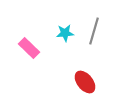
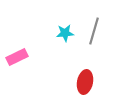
pink rectangle: moved 12 px left, 9 px down; rotated 70 degrees counterclockwise
red ellipse: rotated 50 degrees clockwise
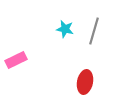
cyan star: moved 4 px up; rotated 18 degrees clockwise
pink rectangle: moved 1 px left, 3 px down
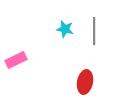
gray line: rotated 16 degrees counterclockwise
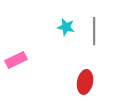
cyan star: moved 1 px right, 2 px up
